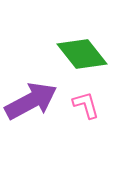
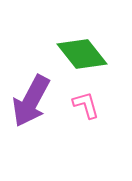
purple arrow: rotated 146 degrees clockwise
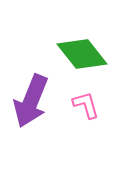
purple arrow: rotated 6 degrees counterclockwise
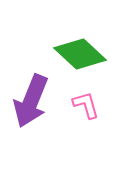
green diamond: moved 2 px left; rotated 9 degrees counterclockwise
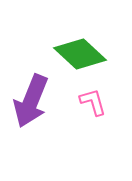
pink L-shape: moved 7 px right, 3 px up
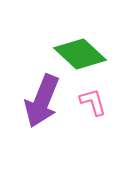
purple arrow: moved 11 px right
